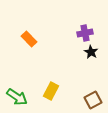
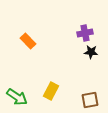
orange rectangle: moved 1 px left, 2 px down
black star: rotated 24 degrees counterclockwise
brown square: moved 3 px left; rotated 18 degrees clockwise
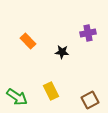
purple cross: moved 3 px right
black star: moved 29 px left
yellow rectangle: rotated 54 degrees counterclockwise
brown square: rotated 18 degrees counterclockwise
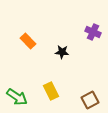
purple cross: moved 5 px right, 1 px up; rotated 35 degrees clockwise
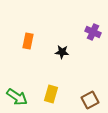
orange rectangle: rotated 56 degrees clockwise
yellow rectangle: moved 3 px down; rotated 42 degrees clockwise
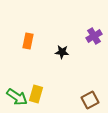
purple cross: moved 1 px right, 4 px down; rotated 35 degrees clockwise
yellow rectangle: moved 15 px left
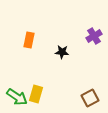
orange rectangle: moved 1 px right, 1 px up
brown square: moved 2 px up
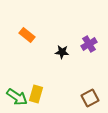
purple cross: moved 5 px left, 8 px down
orange rectangle: moved 2 px left, 5 px up; rotated 63 degrees counterclockwise
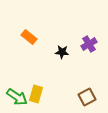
orange rectangle: moved 2 px right, 2 px down
brown square: moved 3 px left, 1 px up
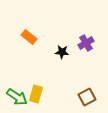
purple cross: moved 3 px left, 1 px up
